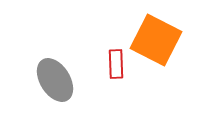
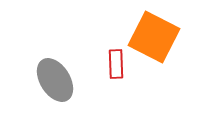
orange square: moved 2 px left, 3 px up
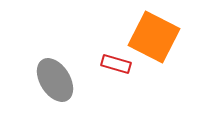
red rectangle: rotated 72 degrees counterclockwise
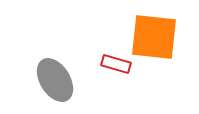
orange square: rotated 21 degrees counterclockwise
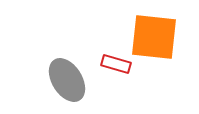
gray ellipse: moved 12 px right
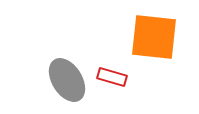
red rectangle: moved 4 px left, 13 px down
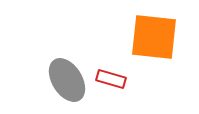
red rectangle: moved 1 px left, 2 px down
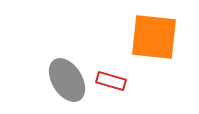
red rectangle: moved 2 px down
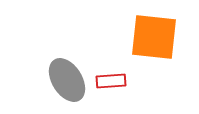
red rectangle: rotated 20 degrees counterclockwise
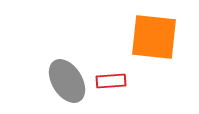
gray ellipse: moved 1 px down
